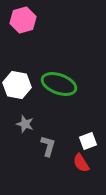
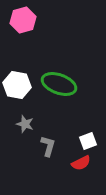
red semicircle: rotated 84 degrees counterclockwise
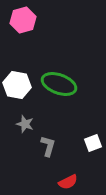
white square: moved 5 px right, 2 px down
red semicircle: moved 13 px left, 19 px down
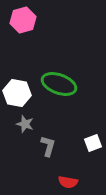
white hexagon: moved 8 px down
red semicircle: rotated 36 degrees clockwise
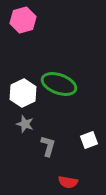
white hexagon: moved 6 px right; rotated 24 degrees clockwise
white square: moved 4 px left, 3 px up
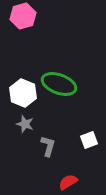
pink hexagon: moved 4 px up
white hexagon: rotated 12 degrees counterclockwise
red semicircle: rotated 138 degrees clockwise
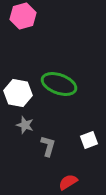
white hexagon: moved 5 px left; rotated 12 degrees counterclockwise
gray star: moved 1 px down
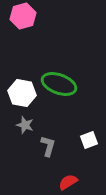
white hexagon: moved 4 px right
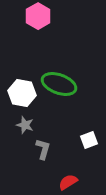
pink hexagon: moved 15 px right; rotated 15 degrees counterclockwise
gray L-shape: moved 5 px left, 3 px down
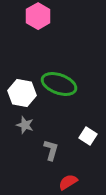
white square: moved 1 px left, 4 px up; rotated 36 degrees counterclockwise
gray L-shape: moved 8 px right, 1 px down
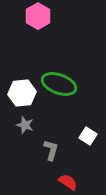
white hexagon: rotated 16 degrees counterclockwise
red semicircle: rotated 66 degrees clockwise
